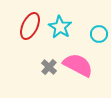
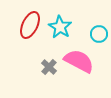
red ellipse: moved 1 px up
pink semicircle: moved 1 px right, 4 px up
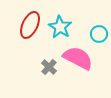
pink semicircle: moved 1 px left, 3 px up
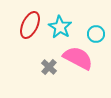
cyan circle: moved 3 px left
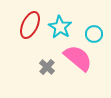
cyan circle: moved 2 px left
pink semicircle: rotated 12 degrees clockwise
gray cross: moved 2 px left
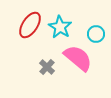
red ellipse: rotated 8 degrees clockwise
cyan circle: moved 2 px right
